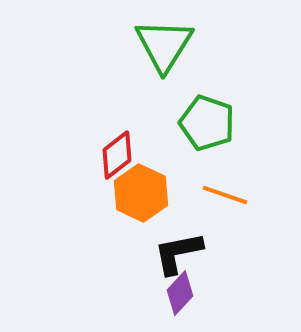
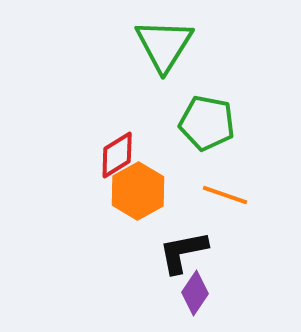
green pentagon: rotated 8 degrees counterclockwise
red diamond: rotated 6 degrees clockwise
orange hexagon: moved 3 px left, 2 px up; rotated 6 degrees clockwise
black L-shape: moved 5 px right, 1 px up
purple diamond: moved 15 px right; rotated 9 degrees counterclockwise
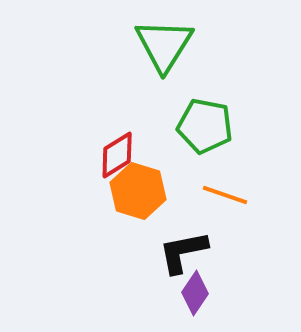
green pentagon: moved 2 px left, 3 px down
orange hexagon: rotated 14 degrees counterclockwise
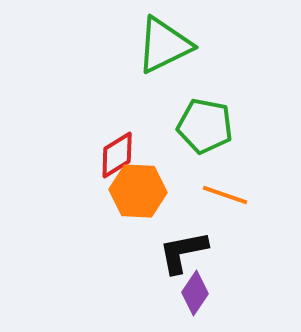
green triangle: rotated 32 degrees clockwise
orange hexagon: rotated 14 degrees counterclockwise
